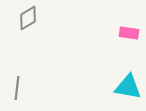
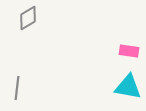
pink rectangle: moved 18 px down
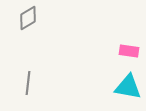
gray line: moved 11 px right, 5 px up
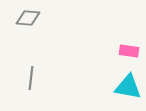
gray diamond: rotated 35 degrees clockwise
gray line: moved 3 px right, 5 px up
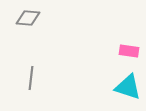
cyan triangle: rotated 8 degrees clockwise
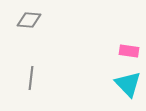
gray diamond: moved 1 px right, 2 px down
cyan triangle: moved 3 px up; rotated 28 degrees clockwise
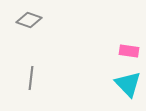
gray diamond: rotated 15 degrees clockwise
